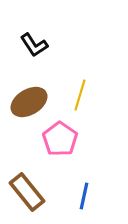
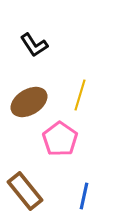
brown rectangle: moved 2 px left, 1 px up
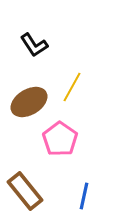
yellow line: moved 8 px left, 8 px up; rotated 12 degrees clockwise
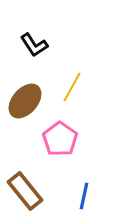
brown ellipse: moved 4 px left, 1 px up; rotated 18 degrees counterclockwise
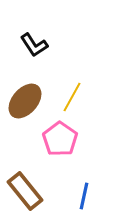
yellow line: moved 10 px down
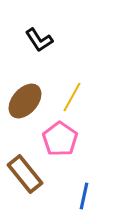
black L-shape: moved 5 px right, 5 px up
brown rectangle: moved 17 px up
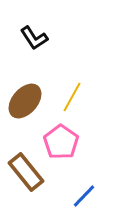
black L-shape: moved 5 px left, 2 px up
pink pentagon: moved 1 px right, 3 px down
brown rectangle: moved 1 px right, 2 px up
blue line: rotated 32 degrees clockwise
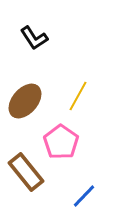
yellow line: moved 6 px right, 1 px up
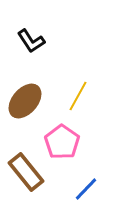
black L-shape: moved 3 px left, 3 px down
pink pentagon: moved 1 px right
blue line: moved 2 px right, 7 px up
